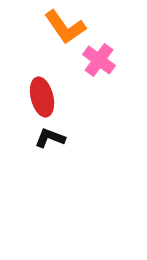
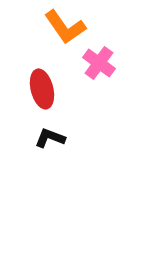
pink cross: moved 3 px down
red ellipse: moved 8 px up
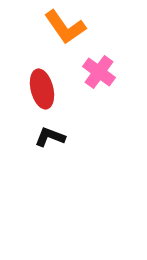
pink cross: moved 9 px down
black L-shape: moved 1 px up
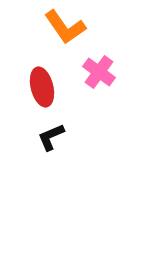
red ellipse: moved 2 px up
black L-shape: moved 1 px right; rotated 44 degrees counterclockwise
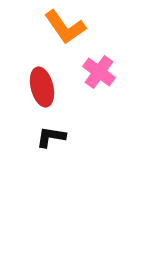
black L-shape: rotated 32 degrees clockwise
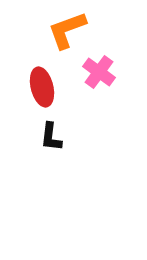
orange L-shape: moved 2 px right, 3 px down; rotated 105 degrees clockwise
black L-shape: rotated 92 degrees counterclockwise
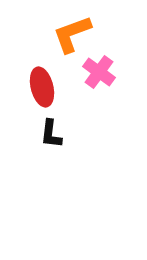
orange L-shape: moved 5 px right, 4 px down
black L-shape: moved 3 px up
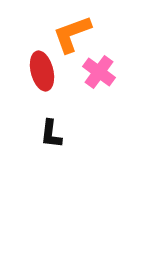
red ellipse: moved 16 px up
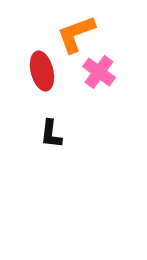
orange L-shape: moved 4 px right
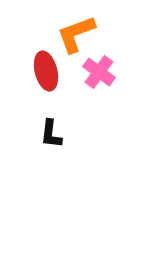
red ellipse: moved 4 px right
